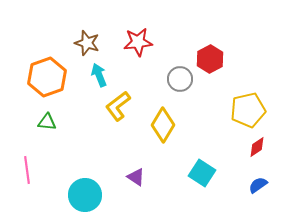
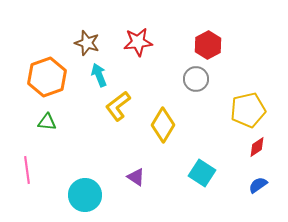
red hexagon: moved 2 px left, 14 px up
gray circle: moved 16 px right
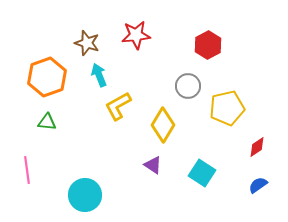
red star: moved 2 px left, 7 px up
gray circle: moved 8 px left, 7 px down
yellow L-shape: rotated 8 degrees clockwise
yellow pentagon: moved 21 px left, 2 px up
purple triangle: moved 17 px right, 12 px up
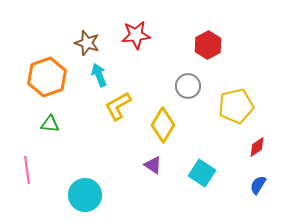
yellow pentagon: moved 9 px right, 2 px up
green triangle: moved 3 px right, 2 px down
blue semicircle: rotated 24 degrees counterclockwise
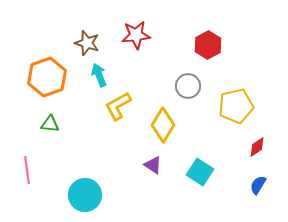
cyan square: moved 2 px left, 1 px up
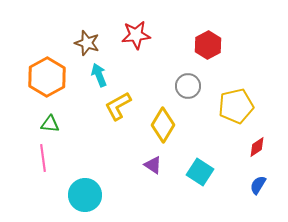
orange hexagon: rotated 9 degrees counterclockwise
pink line: moved 16 px right, 12 px up
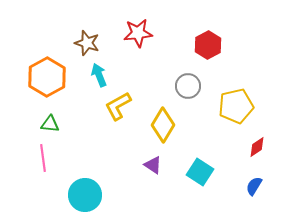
red star: moved 2 px right, 2 px up
blue semicircle: moved 4 px left, 1 px down
